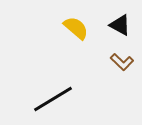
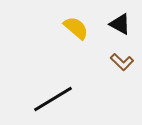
black triangle: moved 1 px up
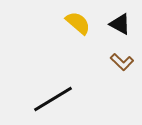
yellow semicircle: moved 2 px right, 5 px up
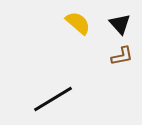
black triangle: rotated 20 degrees clockwise
brown L-shape: moved 6 px up; rotated 55 degrees counterclockwise
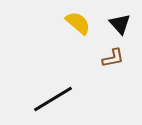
brown L-shape: moved 9 px left, 2 px down
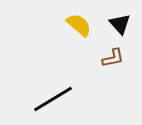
yellow semicircle: moved 1 px right, 2 px down
